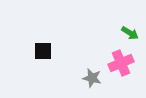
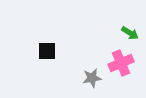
black square: moved 4 px right
gray star: rotated 24 degrees counterclockwise
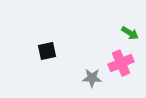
black square: rotated 12 degrees counterclockwise
gray star: rotated 12 degrees clockwise
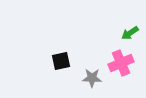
green arrow: rotated 114 degrees clockwise
black square: moved 14 px right, 10 px down
